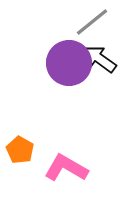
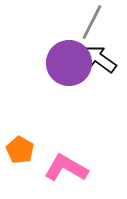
gray line: rotated 24 degrees counterclockwise
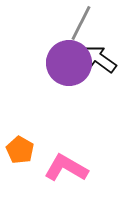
gray line: moved 11 px left, 1 px down
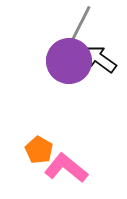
purple circle: moved 2 px up
orange pentagon: moved 19 px right
pink L-shape: rotated 9 degrees clockwise
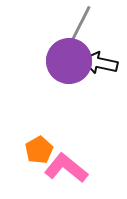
black arrow: moved 4 px down; rotated 24 degrees counterclockwise
orange pentagon: rotated 12 degrees clockwise
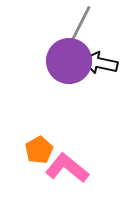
pink L-shape: moved 1 px right
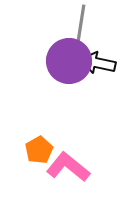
gray line: rotated 18 degrees counterclockwise
black arrow: moved 2 px left
pink L-shape: moved 1 px right, 1 px up
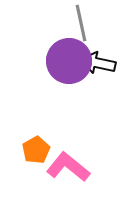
gray line: rotated 21 degrees counterclockwise
orange pentagon: moved 3 px left
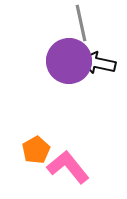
pink L-shape: rotated 12 degrees clockwise
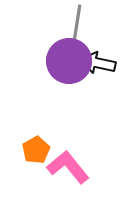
gray line: moved 4 px left; rotated 21 degrees clockwise
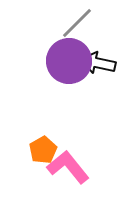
gray line: rotated 36 degrees clockwise
orange pentagon: moved 7 px right
